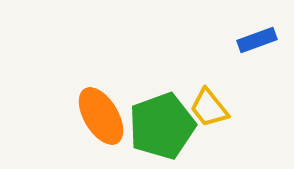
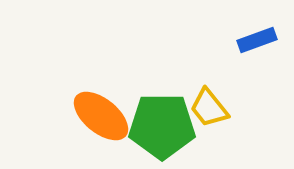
orange ellipse: rotated 20 degrees counterclockwise
green pentagon: rotated 20 degrees clockwise
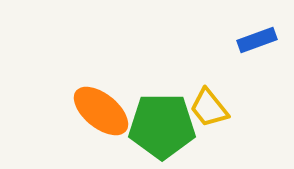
orange ellipse: moved 5 px up
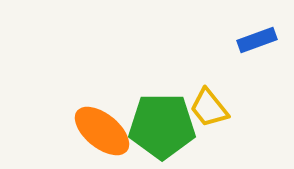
orange ellipse: moved 1 px right, 20 px down
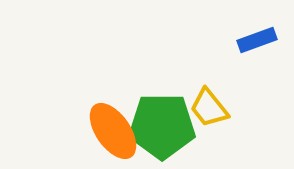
orange ellipse: moved 11 px right; rotated 16 degrees clockwise
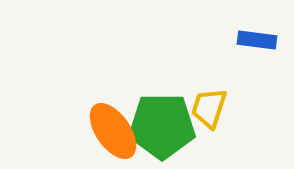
blue rectangle: rotated 27 degrees clockwise
yellow trapezoid: rotated 57 degrees clockwise
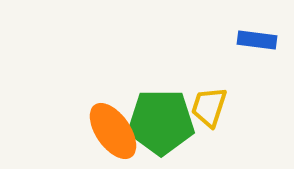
yellow trapezoid: moved 1 px up
green pentagon: moved 1 px left, 4 px up
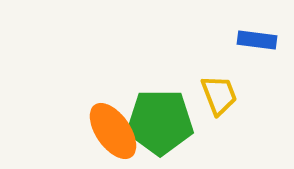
yellow trapezoid: moved 10 px right, 12 px up; rotated 141 degrees clockwise
green pentagon: moved 1 px left
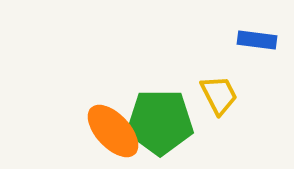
yellow trapezoid: rotated 6 degrees counterclockwise
orange ellipse: rotated 8 degrees counterclockwise
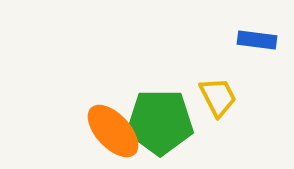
yellow trapezoid: moved 1 px left, 2 px down
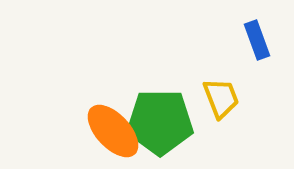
blue rectangle: rotated 63 degrees clockwise
yellow trapezoid: moved 3 px right, 1 px down; rotated 6 degrees clockwise
